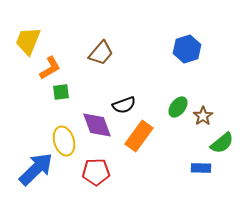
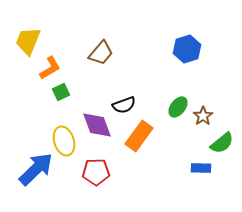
green square: rotated 18 degrees counterclockwise
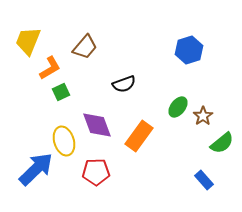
blue hexagon: moved 2 px right, 1 px down
brown trapezoid: moved 16 px left, 6 px up
black semicircle: moved 21 px up
blue rectangle: moved 3 px right, 12 px down; rotated 48 degrees clockwise
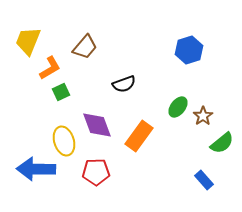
blue arrow: rotated 135 degrees counterclockwise
